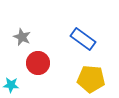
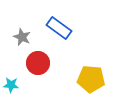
blue rectangle: moved 24 px left, 11 px up
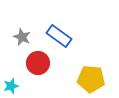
blue rectangle: moved 8 px down
cyan star: moved 1 px down; rotated 21 degrees counterclockwise
